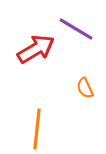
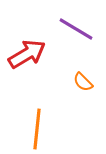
red arrow: moved 9 px left, 5 px down
orange semicircle: moved 2 px left, 6 px up; rotated 20 degrees counterclockwise
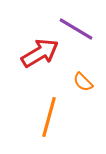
red arrow: moved 13 px right, 1 px up
orange line: moved 12 px right, 12 px up; rotated 9 degrees clockwise
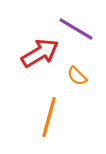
orange semicircle: moved 6 px left, 6 px up
